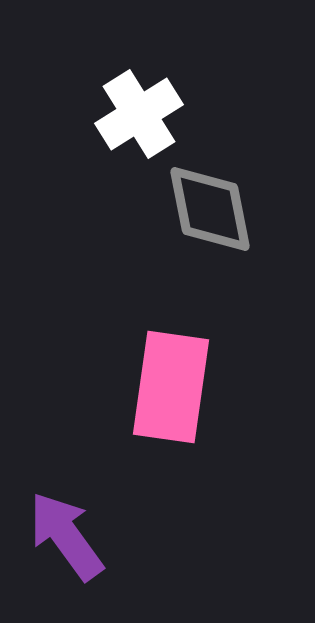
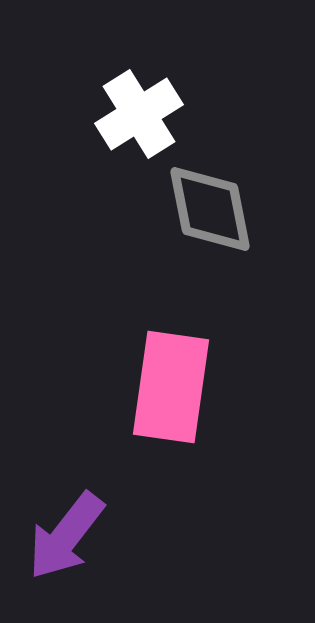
purple arrow: rotated 106 degrees counterclockwise
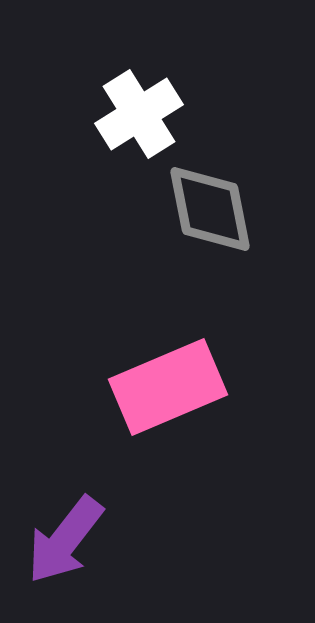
pink rectangle: moved 3 px left; rotated 59 degrees clockwise
purple arrow: moved 1 px left, 4 px down
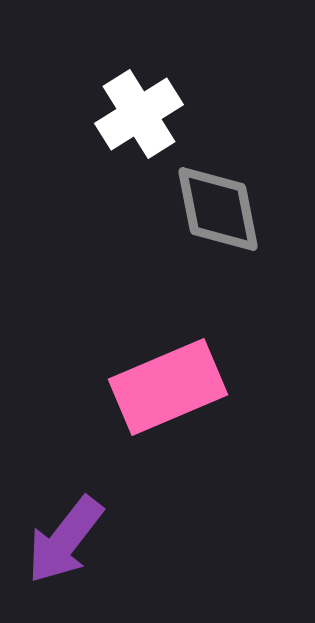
gray diamond: moved 8 px right
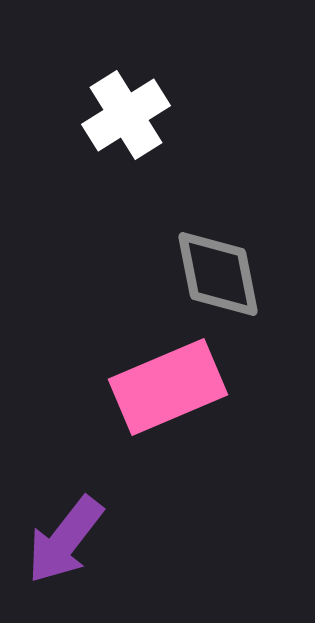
white cross: moved 13 px left, 1 px down
gray diamond: moved 65 px down
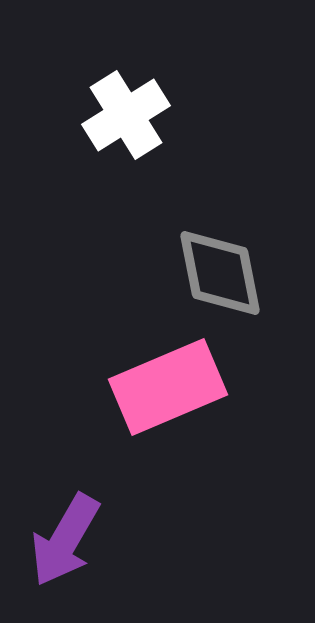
gray diamond: moved 2 px right, 1 px up
purple arrow: rotated 8 degrees counterclockwise
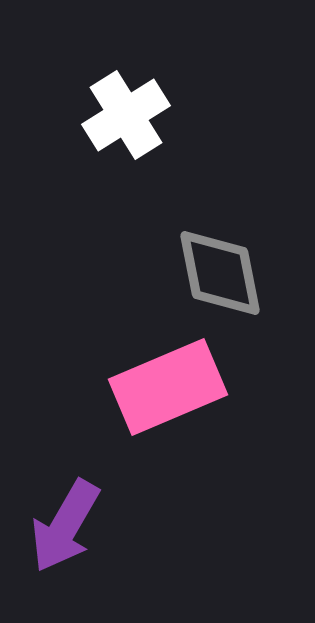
purple arrow: moved 14 px up
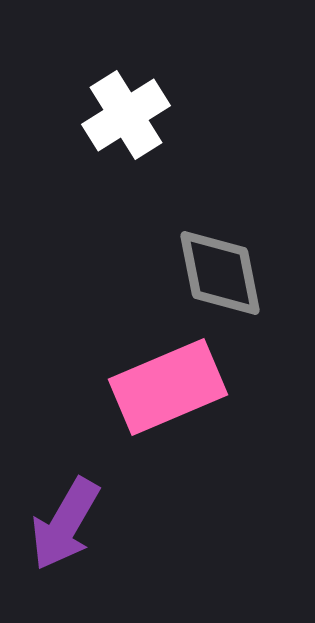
purple arrow: moved 2 px up
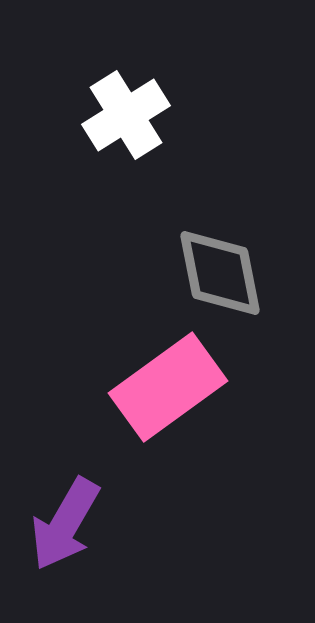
pink rectangle: rotated 13 degrees counterclockwise
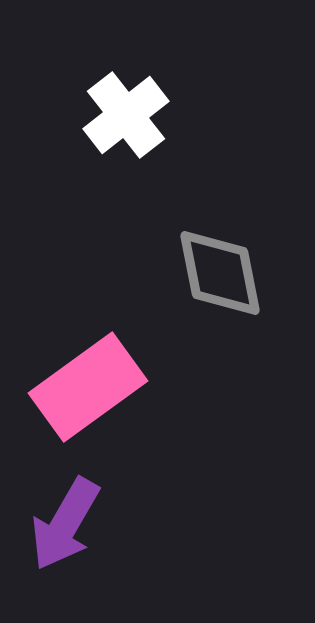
white cross: rotated 6 degrees counterclockwise
pink rectangle: moved 80 px left
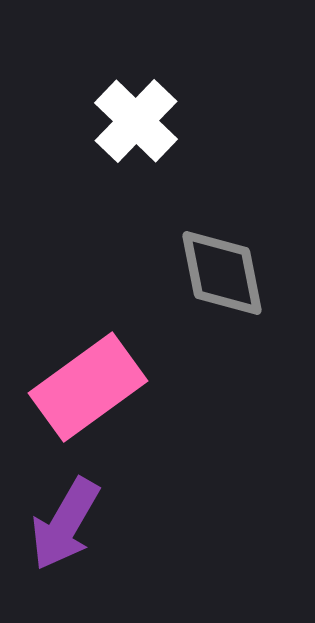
white cross: moved 10 px right, 6 px down; rotated 8 degrees counterclockwise
gray diamond: moved 2 px right
